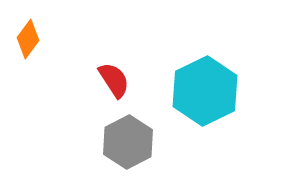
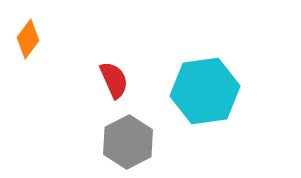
red semicircle: rotated 9 degrees clockwise
cyan hexagon: rotated 18 degrees clockwise
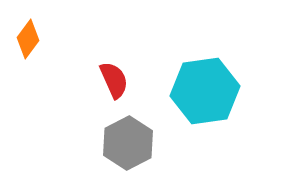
gray hexagon: moved 1 px down
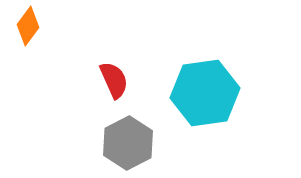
orange diamond: moved 13 px up
cyan hexagon: moved 2 px down
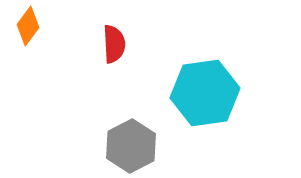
red semicircle: moved 36 px up; rotated 21 degrees clockwise
gray hexagon: moved 3 px right, 3 px down
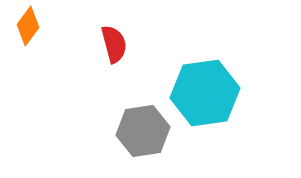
red semicircle: rotated 12 degrees counterclockwise
gray hexagon: moved 12 px right, 15 px up; rotated 18 degrees clockwise
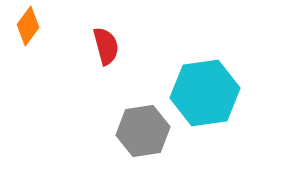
red semicircle: moved 8 px left, 2 px down
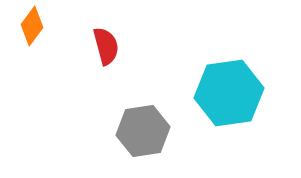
orange diamond: moved 4 px right
cyan hexagon: moved 24 px right
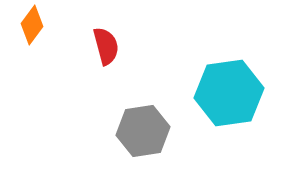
orange diamond: moved 1 px up
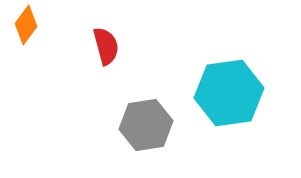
orange diamond: moved 6 px left
gray hexagon: moved 3 px right, 6 px up
